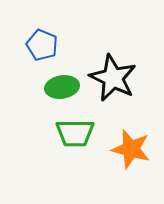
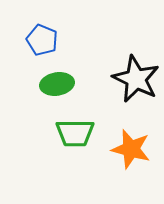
blue pentagon: moved 5 px up
black star: moved 23 px right, 1 px down
green ellipse: moved 5 px left, 3 px up
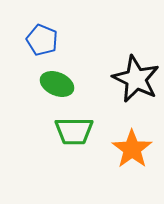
green ellipse: rotated 32 degrees clockwise
green trapezoid: moved 1 px left, 2 px up
orange star: moved 1 px right; rotated 21 degrees clockwise
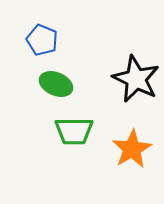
green ellipse: moved 1 px left
orange star: rotated 6 degrees clockwise
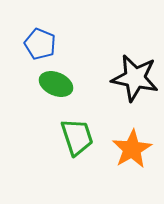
blue pentagon: moved 2 px left, 4 px down
black star: moved 1 px left, 1 px up; rotated 15 degrees counterclockwise
green trapezoid: moved 3 px right, 6 px down; rotated 108 degrees counterclockwise
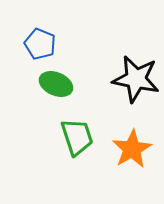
black star: moved 1 px right, 1 px down
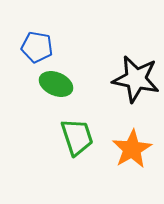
blue pentagon: moved 3 px left, 3 px down; rotated 12 degrees counterclockwise
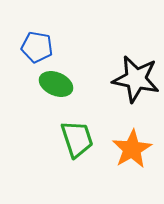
green trapezoid: moved 2 px down
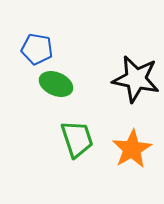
blue pentagon: moved 2 px down
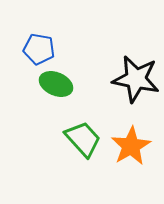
blue pentagon: moved 2 px right
green trapezoid: moved 6 px right; rotated 24 degrees counterclockwise
orange star: moved 1 px left, 3 px up
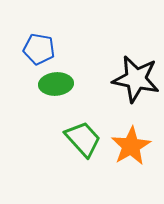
green ellipse: rotated 28 degrees counterclockwise
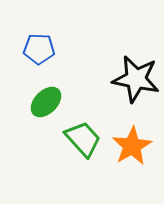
blue pentagon: rotated 8 degrees counterclockwise
green ellipse: moved 10 px left, 18 px down; rotated 40 degrees counterclockwise
orange star: moved 1 px right
